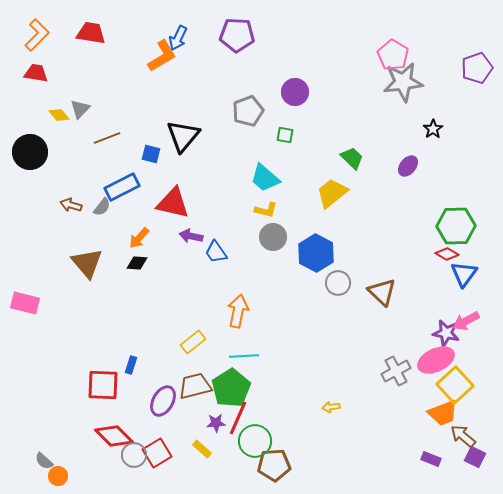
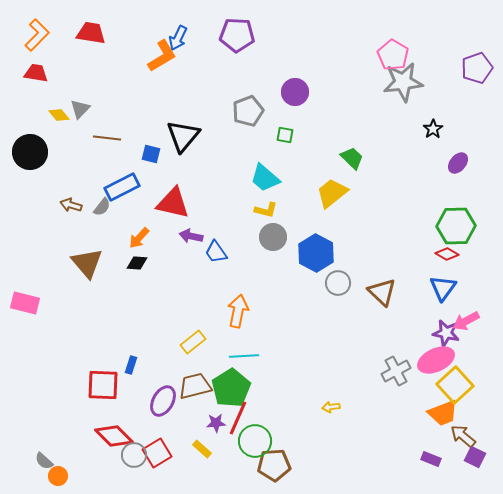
brown line at (107, 138): rotated 28 degrees clockwise
purple ellipse at (408, 166): moved 50 px right, 3 px up
blue triangle at (464, 274): moved 21 px left, 14 px down
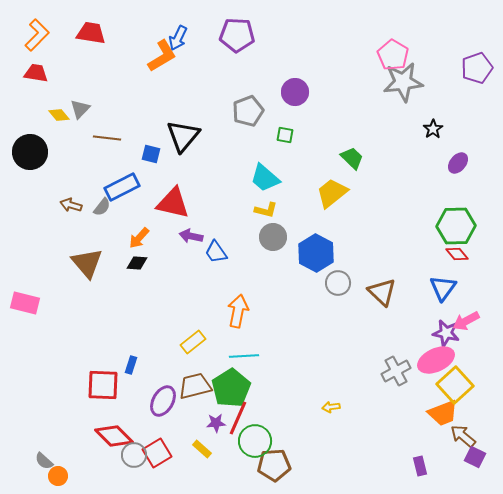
red diamond at (447, 254): moved 10 px right; rotated 20 degrees clockwise
purple rectangle at (431, 459): moved 11 px left, 7 px down; rotated 54 degrees clockwise
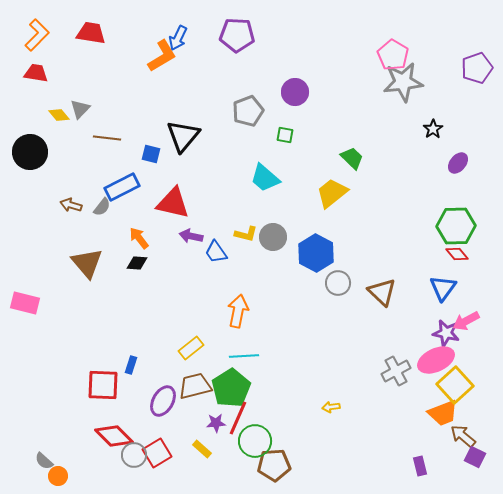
yellow L-shape at (266, 210): moved 20 px left, 24 px down
orange arrow at (139, 238): rotated 100 degrees clockwise
yellow rectangle at (193, 342): moved 2 px left, 6 px down
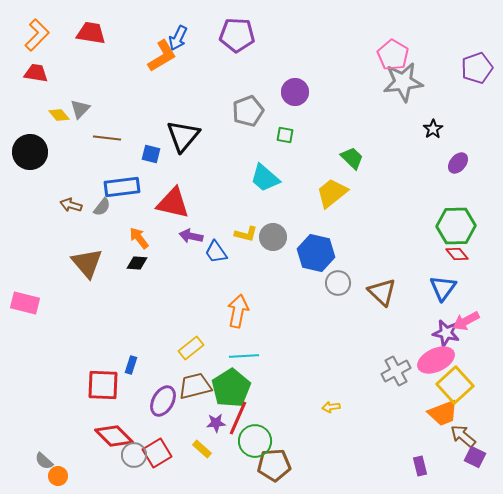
blue rectangle at (122, 187): rotated 20 degrees clockwise
blue hexagon at (316, 253): rotated 15 degrees counterclockwise
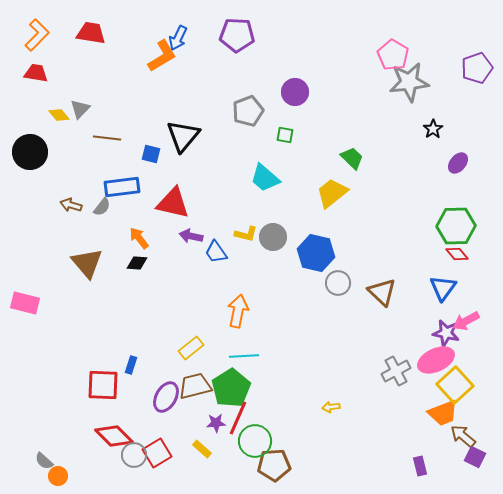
gray star at (403, 82): moved 6 px right
purple ellipse at (163, 401): moved 3 px right, 4 px up
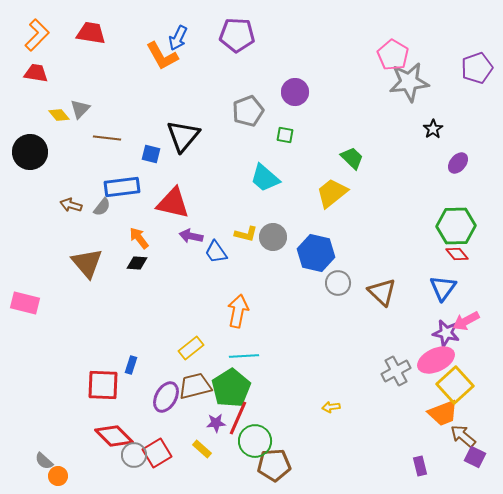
orange L-shape at (162, 56): rotated 92 degrees clockwise
